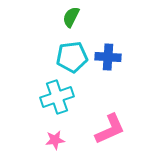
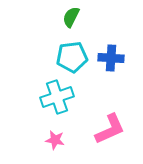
blue cross: moved 3 px right, 1 px down
pink star: rotated 18 degrees clockwise
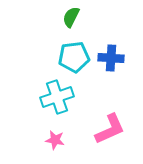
cyan pentagon: moved 2 px right
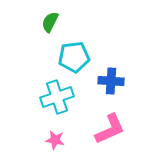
green semicircle: moved 21 px left, 5 px down
blue cross: moved 23 px down
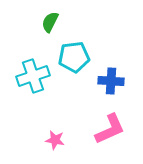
cyan cross: moved 24 px left, 21 px up
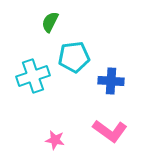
pink L-shape: moved 2 px down; rotated 60 degrees clockwise
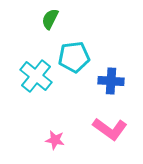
green semicircle: moved 3 px up
cyan cross: moved 3 px right; rotated 32 degrees counterclockwise
pink L-shape: moved 2 px up
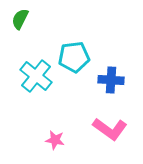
green semicircle: moved 30 px left
blue cross: moved 1 px up
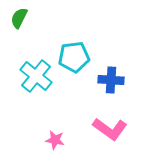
green semicircle: moved 1 px left, 1 px up
